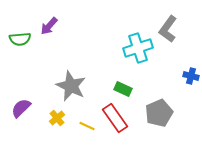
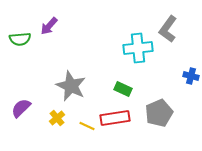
cyan cross: rotated 12 degrees clockwise
red rectangle: rotated 64 degrees counterclockwise
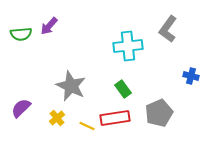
green semicircle: moved 1 px right, 5 px up
cyan cross: moved 10 px left, 2 px up
green rectangle: rotated 30 degrees clockwise
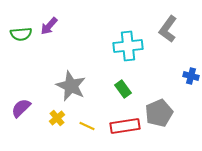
red rectangle: moved 10 px right, 8 px down
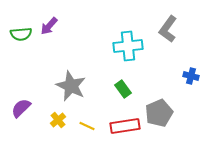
yellow cross: moved 1 px right, 2 px down
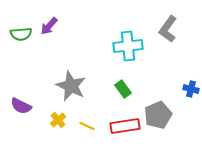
blue cross: moved 13 px down
purple semicircle: moved 2 px up; rotated 110 degrees counterclockwise
gray pentagon: moved 1 px left, 2 px down
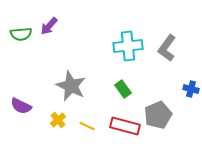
gray L-shape: moved 1 px left, 19 px down
red rectangle: rotated 24 degrees clockwise
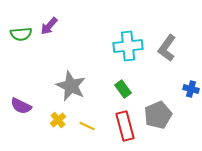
red rectangle: rotated 60 degrees clockwise
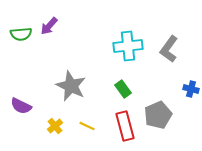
gray L-shape: moved 2 px right, 1 px down
yellow cross: moved 3 px left, 6 px down
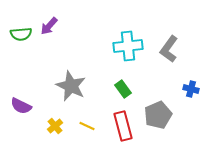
red rectangle: moved 2 px left
